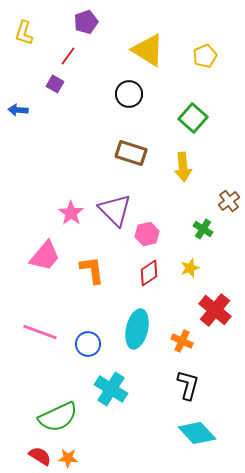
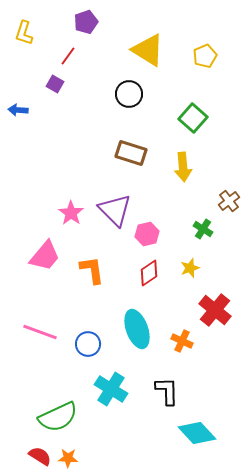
cyan ellipse: rotated 33 degrees counterclockwise
black L-shape: moved 21 px left, 6 px down; rotated 16 degrees counterclockwise
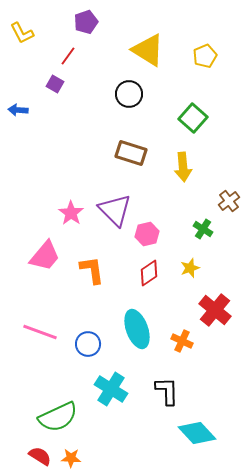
yellow L-shape: moved 2 px left; rotated 45 degrees counterclockwise
orange star: moved 3 px right
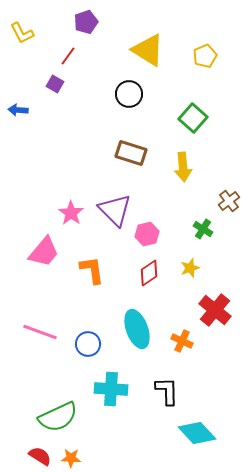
pink trapezoid: moved 1 px left, 4 px up
cyan cross: rotated 28 degrees counterclockwise
